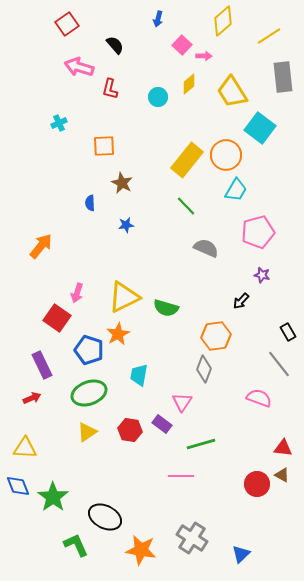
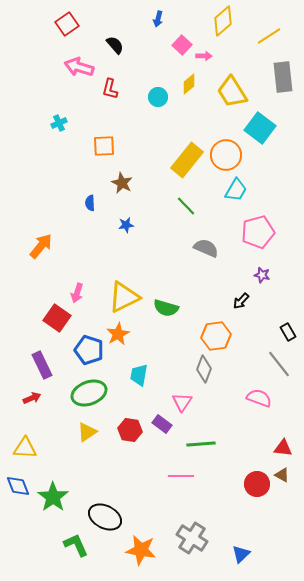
green line at (201, 444): rotated 12 degrees clockwise
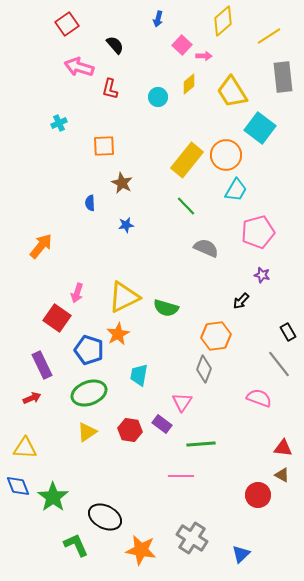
red circle at (257, 484): moved 1 px right, 11 px down
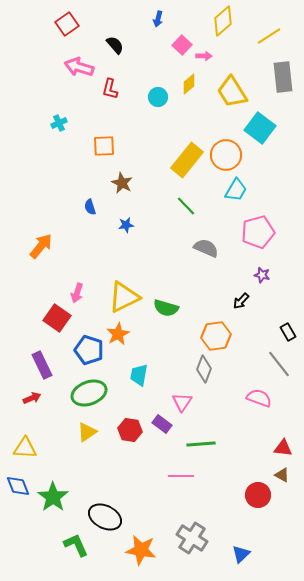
blue semicircle at (90, 203): moved 4 px down; rotated 14 degrees counterclockwise
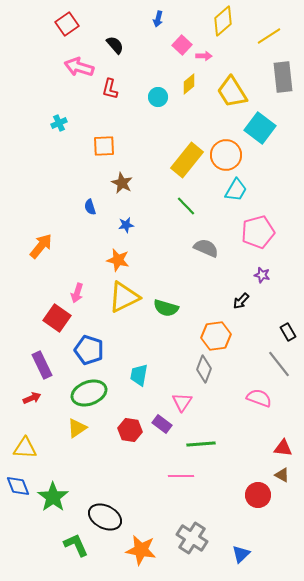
orange star at (118, 334): moved 74 px up; rotated 30 degrees counterclockwise
yellow triangle at (87, 432): moved 10 px left, 4 px up
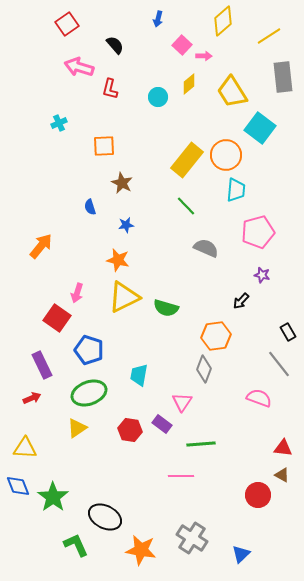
cyan trapezoid at (236, 190): rotated 25 degrees counterclockwise
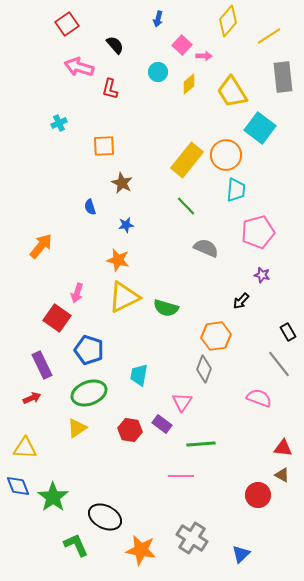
yellow diamond at (223, 21): moved 5 px right; rotated 8 degrees counterclockwise
cyan circle at (158, 97): moved 25 px up
